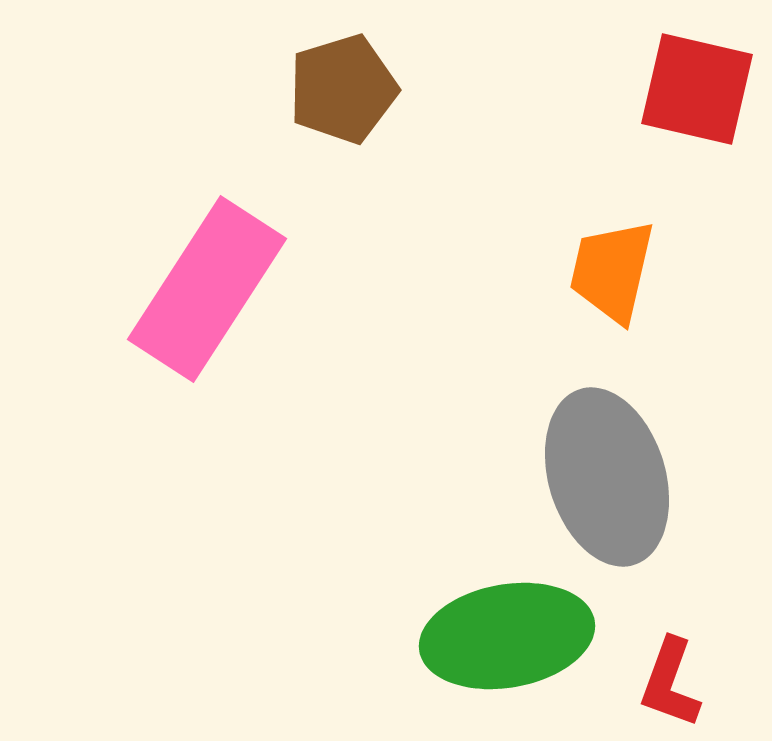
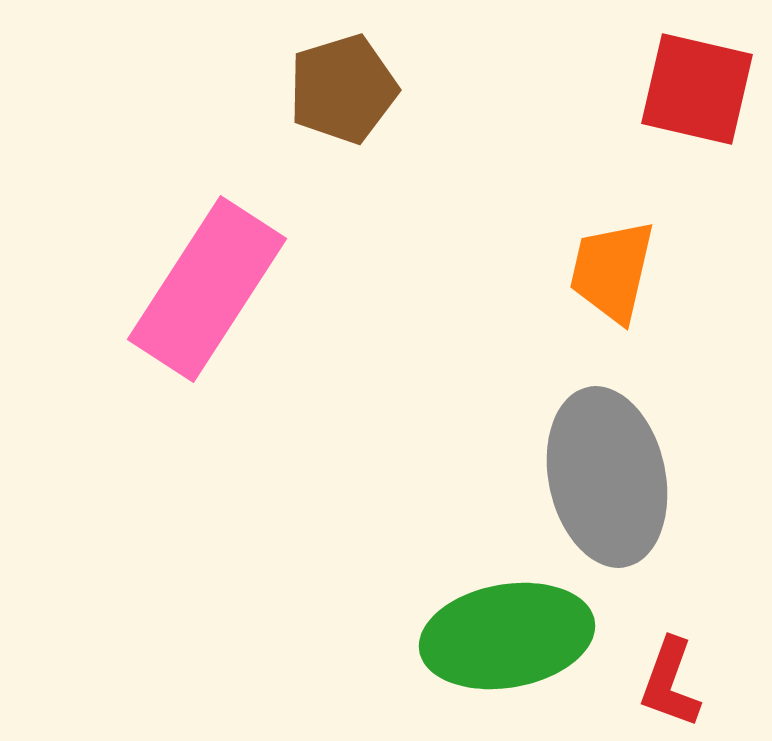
gray ellipse: rotated 5 degrees clockwise
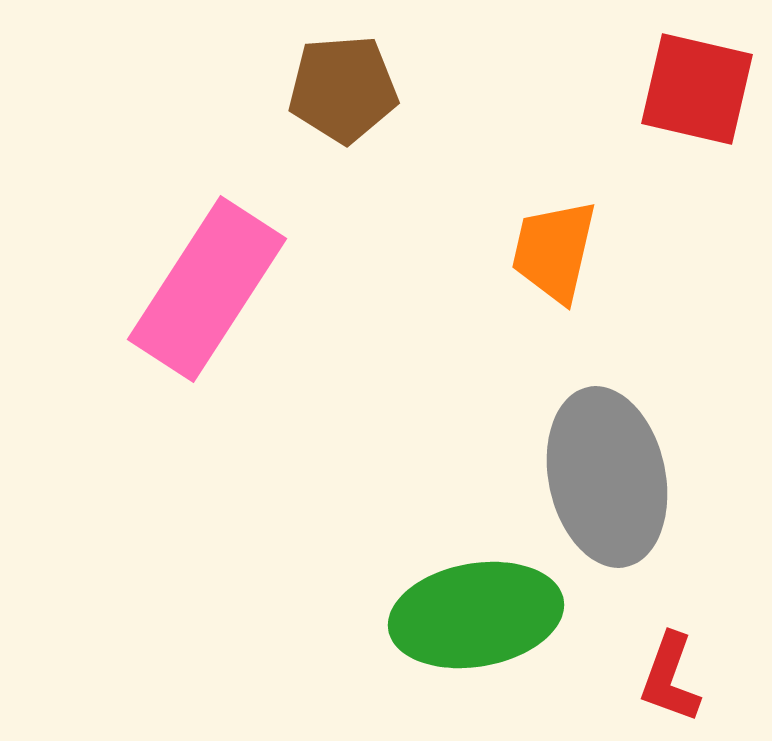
brown pentagon: rotated 13 degrees clockwise
orange trapezoid: moved 58 px left, 20 px up
green ellipse: moved 31 px left, 21 px up
red L-shape: moved 5 px up
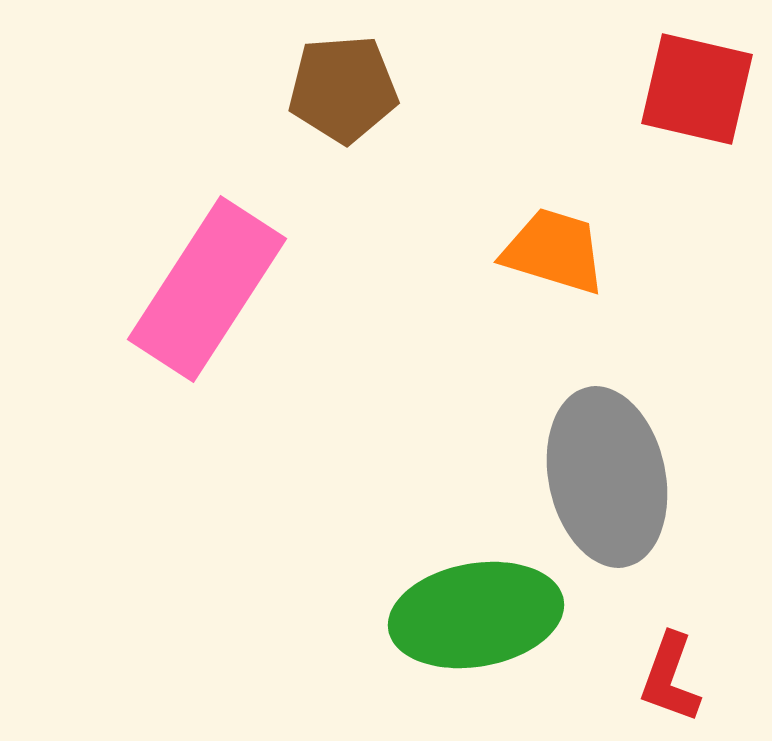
orange trapezoid: rotated 94 degrees clockwise
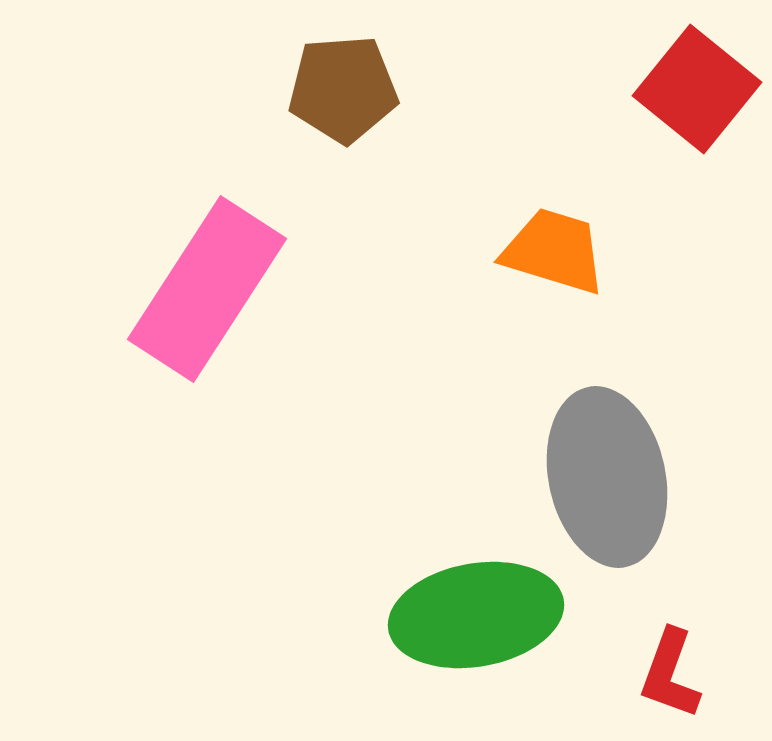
red square: rotated 26 degrees clockwise
red L-shape: moved 4 px up
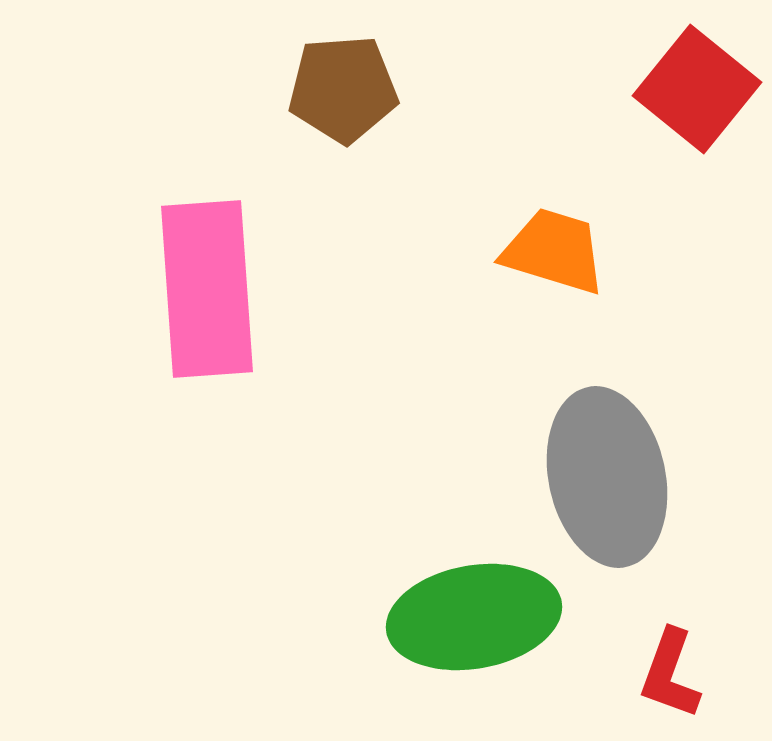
pink rectangle: rotated 37 degrees counterclockwise
green ellipse: moved 2 px left, 2 px down
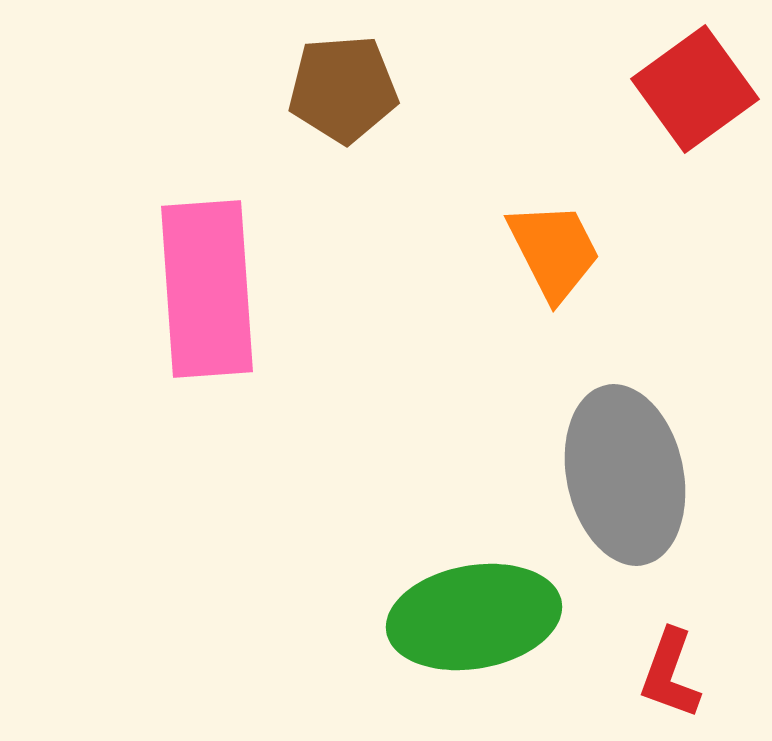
red square: moved 2 px left; rotated 15 degrees clockwise
orange trapezoid: rotated 46 degrees clockwise
gray ellipse: moved 18 px right, 2 px up
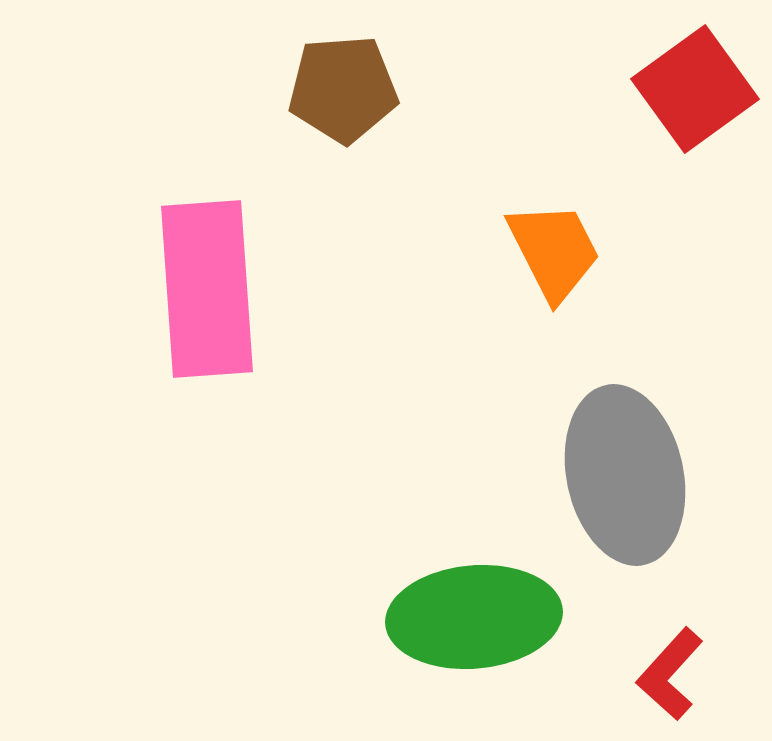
green ellipse: rotated 5 degrees clockwise
red L-shape: rotated 22 degrees clockwise
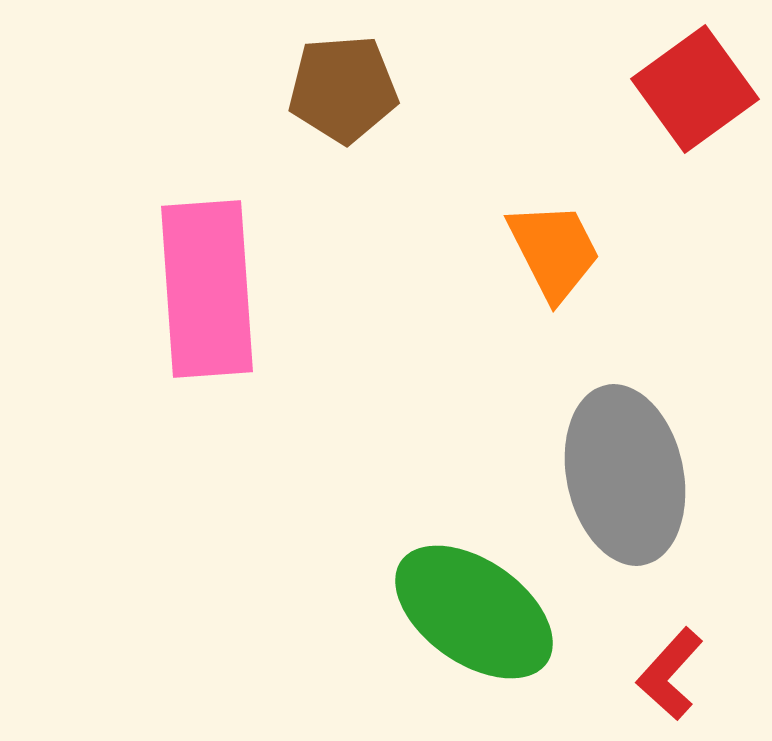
green ellipse: moved 5 px up; rotated 40 degrees clockwise
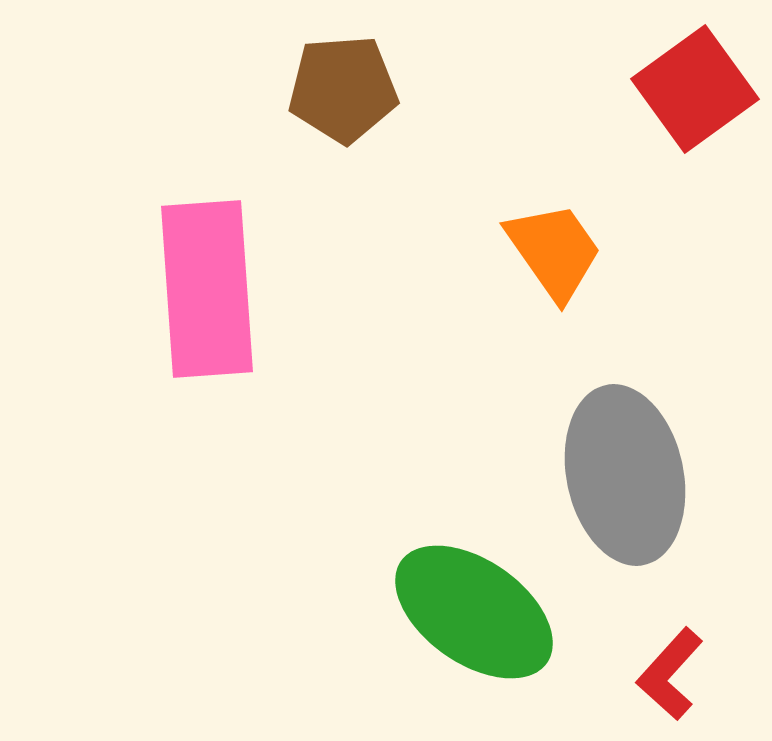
orange trapezoid: rotated 8 degrees counterclockwise
